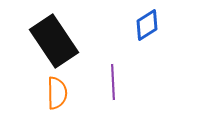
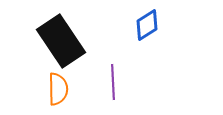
black rectangle: moved 7 px right
orange semicircle: moved 1 px right, 4 px up
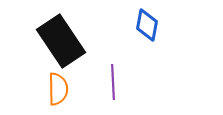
blue diamond: rotated 48 degrees counterclockwise
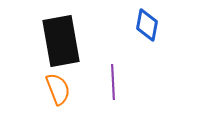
black rectangle: rotated 24 degrees clockwise
orange semicircle: rotated 20 degrees counterclockwise
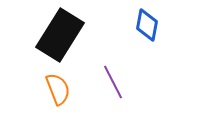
black rectangle: moved 1 px left, 6 px up; rotated 42 degrees clockwise
purple line: rotated 24 degrees counterclockwise
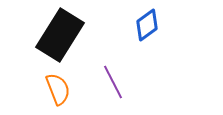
blue diamond: rotated 44 degrees clockwise
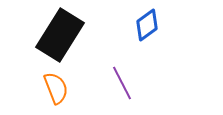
purple line: moved 9 px right, 1 px down
orange semicircle: moved 2 px left, 1 px up
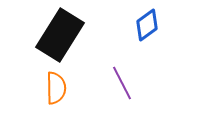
orange semicircle: rotated 20 degrees clockwise
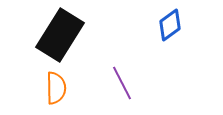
blue diamond: moved 23 px right
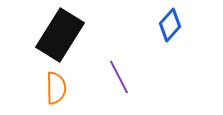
blue diamond: rotated 12 degrees counterclockwise
purple line: moved 3 px left, 6 px up
